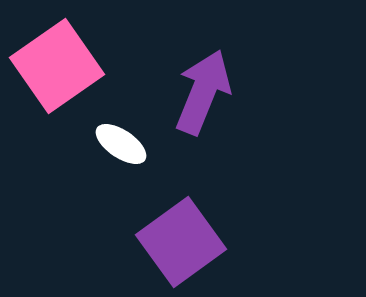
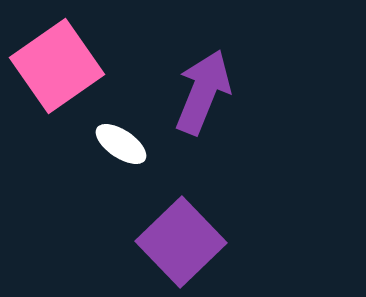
purple square: rotated 8 degrees counterclockwise
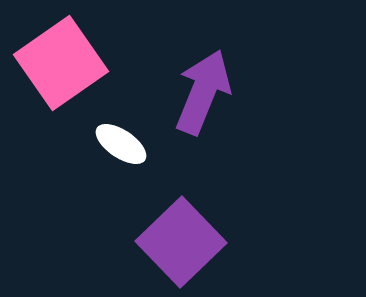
pink square: moved 4 px right, 3 px up
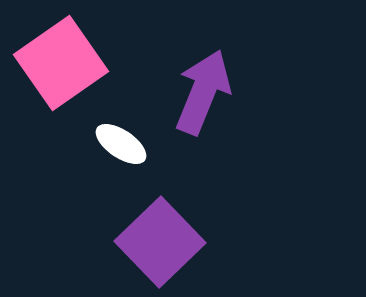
purple square: moved 21 px left
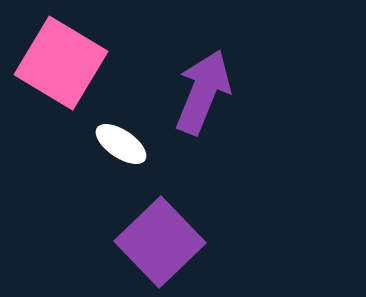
pink square: rotated 24 degrees counterclockwise
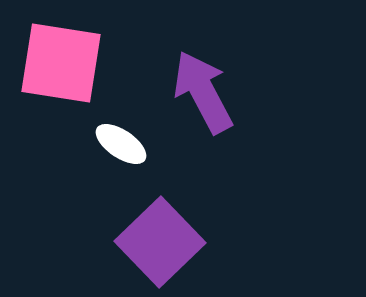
pink square: rotated 22 degrees counterclockwise
purple arrow: rotated 50 degrees counterclockwise
